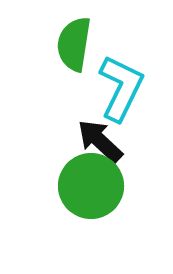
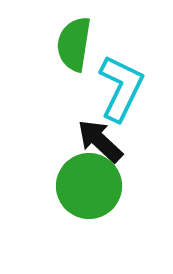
green circle: moved 2 px left
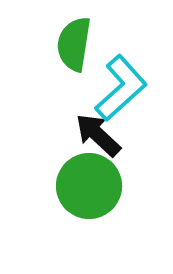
cyan L-shape: rotated 22 degrees clockwise
black arrow: moved 2 px left, 6 px up
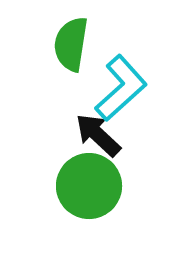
green semicircle: moved 3 px left
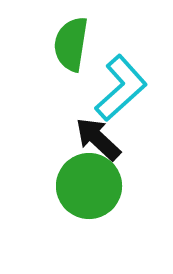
black arrow: moved 4 px down
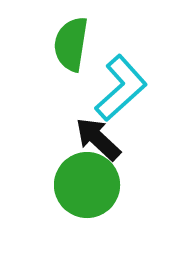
green circle: moved 2 px left, 1 px up
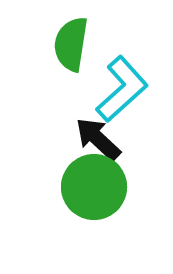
cyan L-shape: moved 1 px right, 1 px down
green circle: moved 7 px right, 2 px down
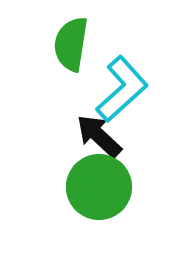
black arrow: moved 1 px right, 3 px up
green circle: moved 5 px right
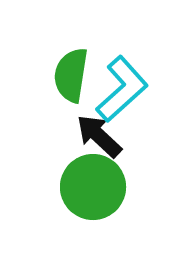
green semicircle: moved 31 px down
green circle: moved 6 px left
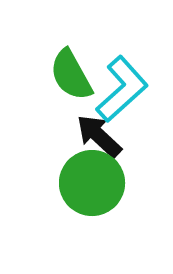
green semicircle: rotated 38 degrees counterclockwise
green circle: moved 1 px left, 4 px up
